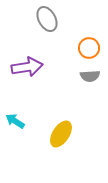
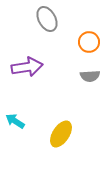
orange circle: moved 6 px up
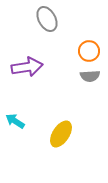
orange circle: moved 9 px down
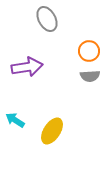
cyan arrow: moved 1 px up
yellow ellipse: moved 9 px left, 3 px up
